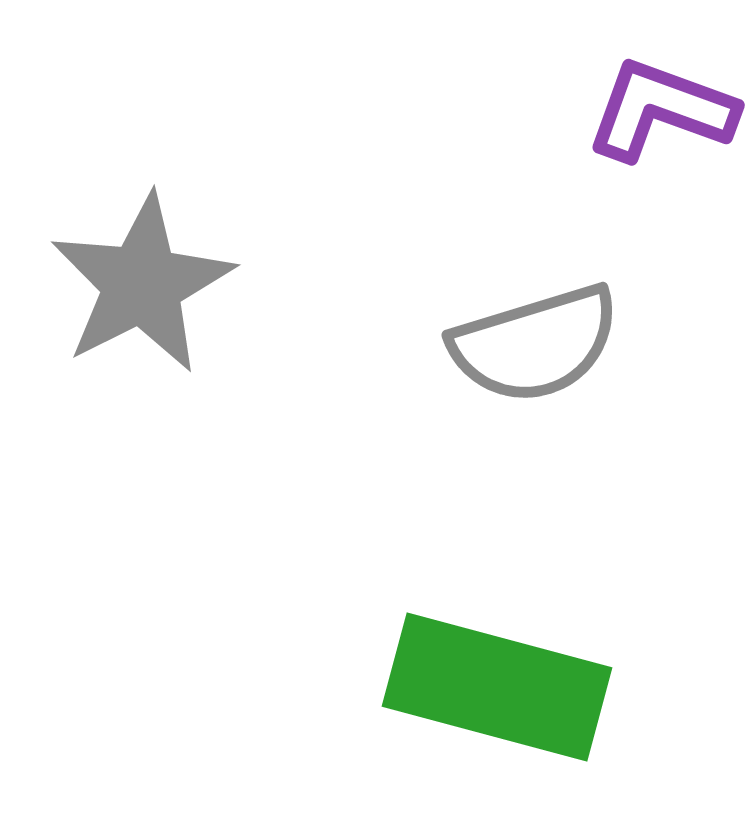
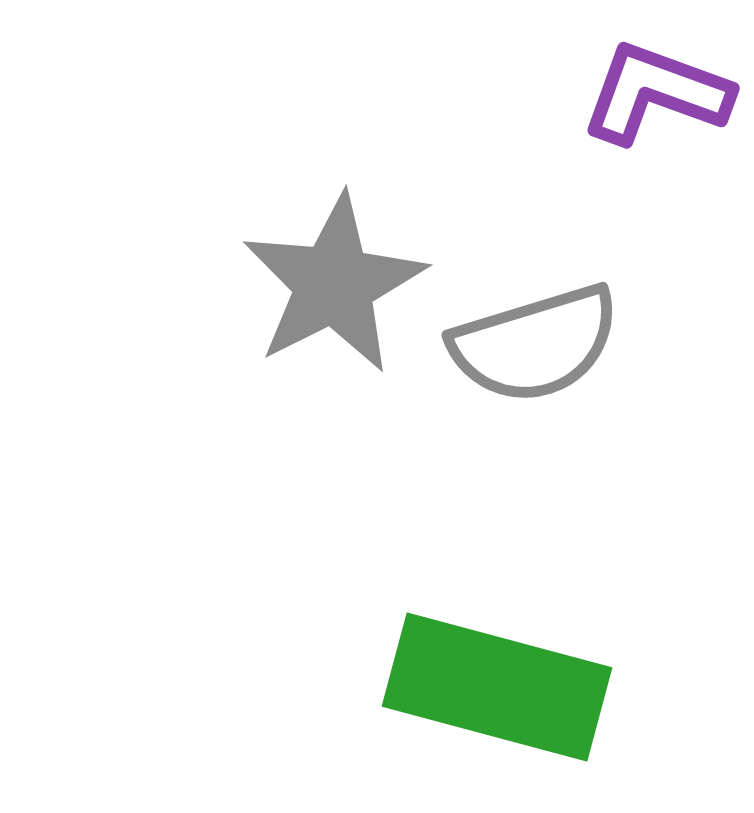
purple L-shape: moved 5 px left, 17 px up
gray star: moved 192 px right
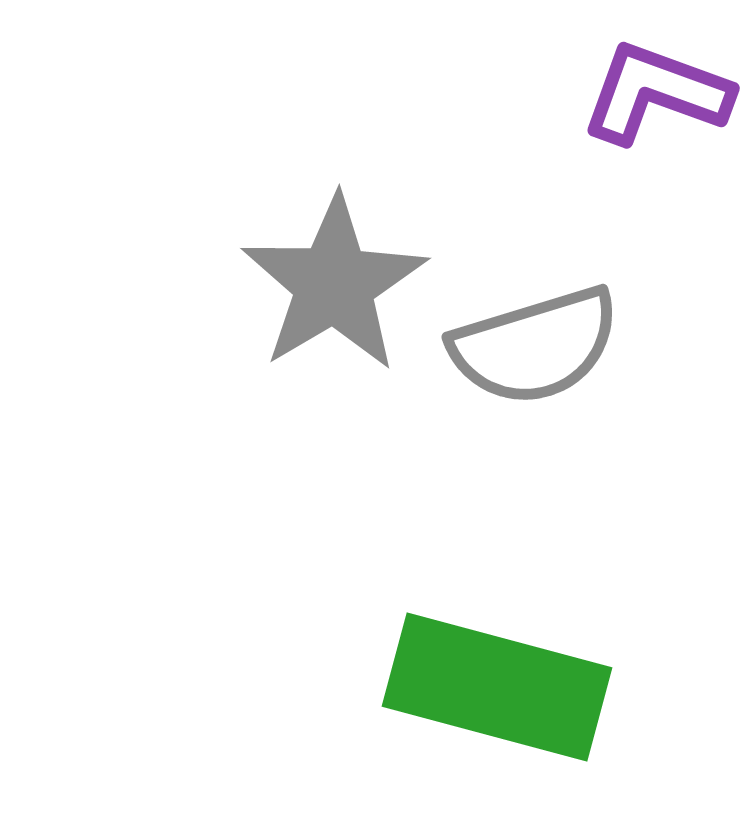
gray star: rotated 4 degrees counterclockwise
gray semicircle: moved 2 px down
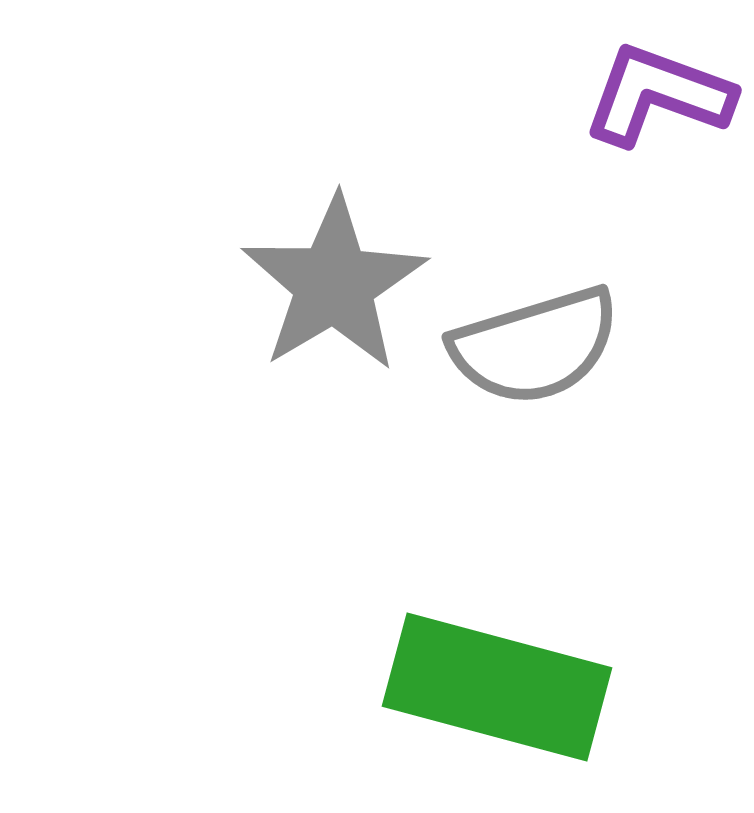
purple L-shape: moved 2 px right, 2 px down
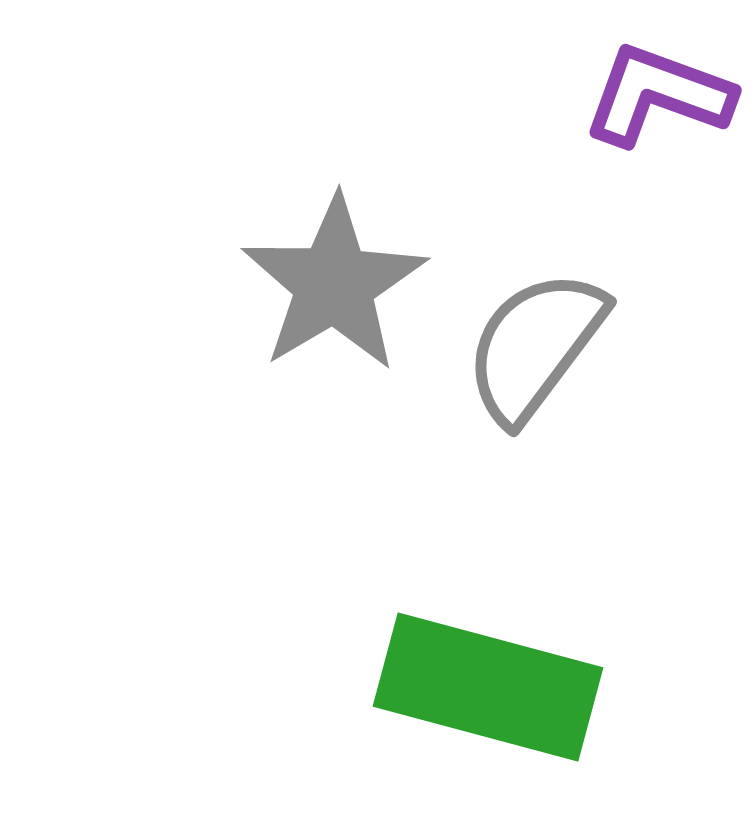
gray semicircle: rotated 144 degrees clockwise
green rectangle: moved 9 px left
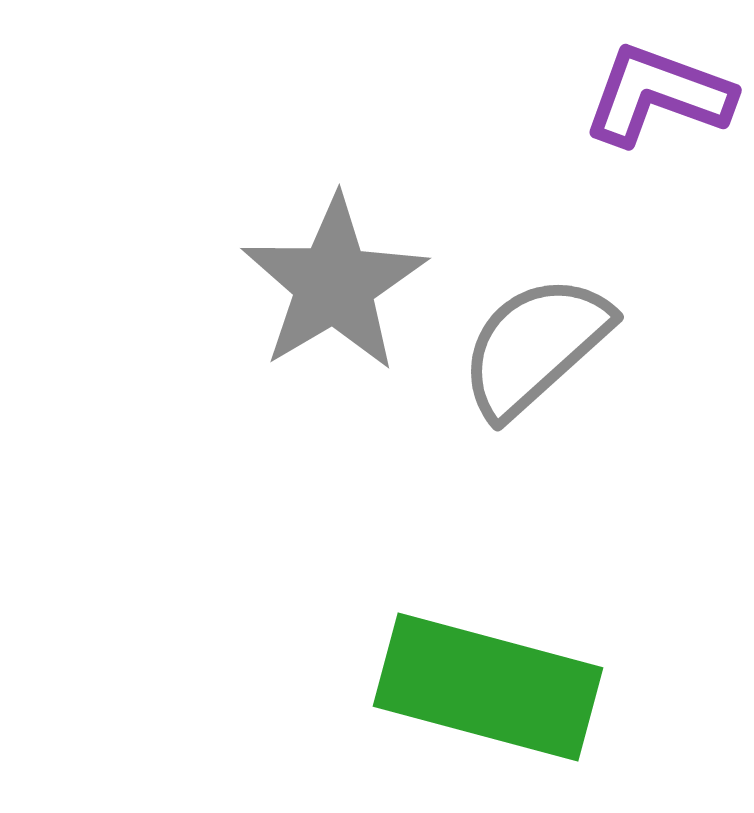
gray semicircle: rotated 11 degrees clockwise
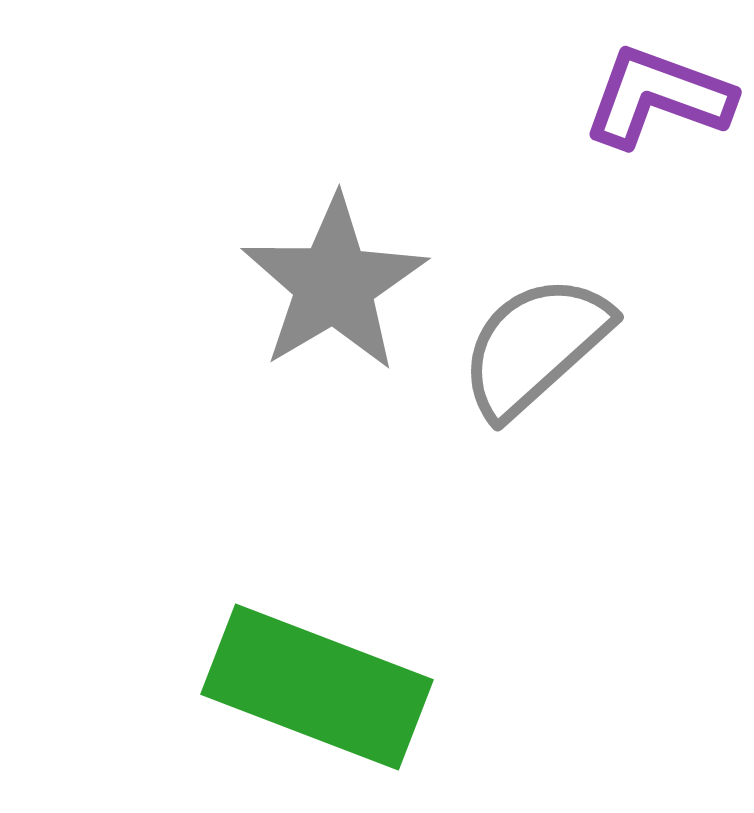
purple L-shape: moved 2 px down
green rectangle: moved 171 px left; rotated 6 degrees clockwise
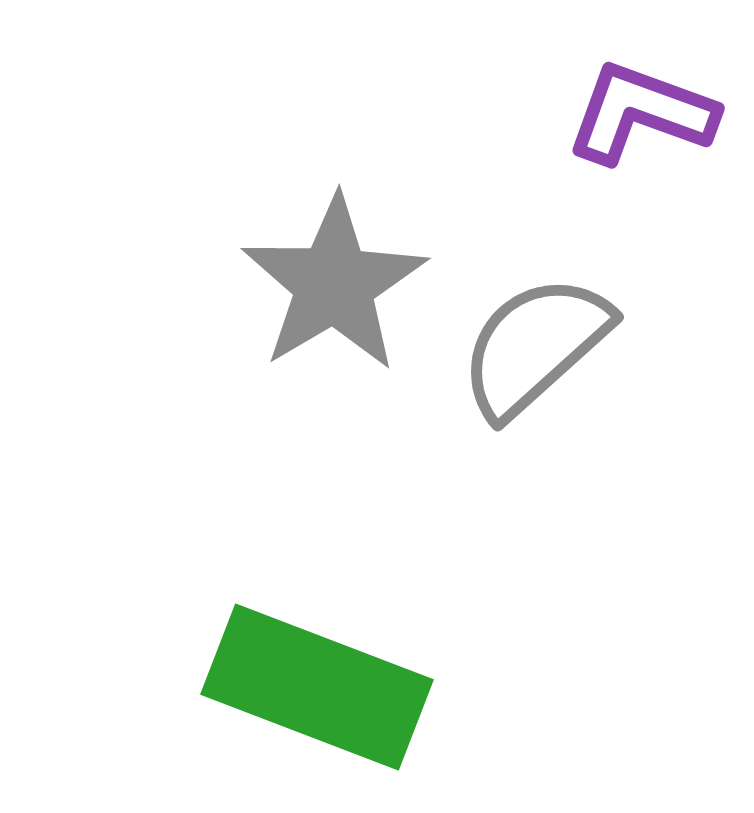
purple L-shape: moved 17 px left, 16 px down
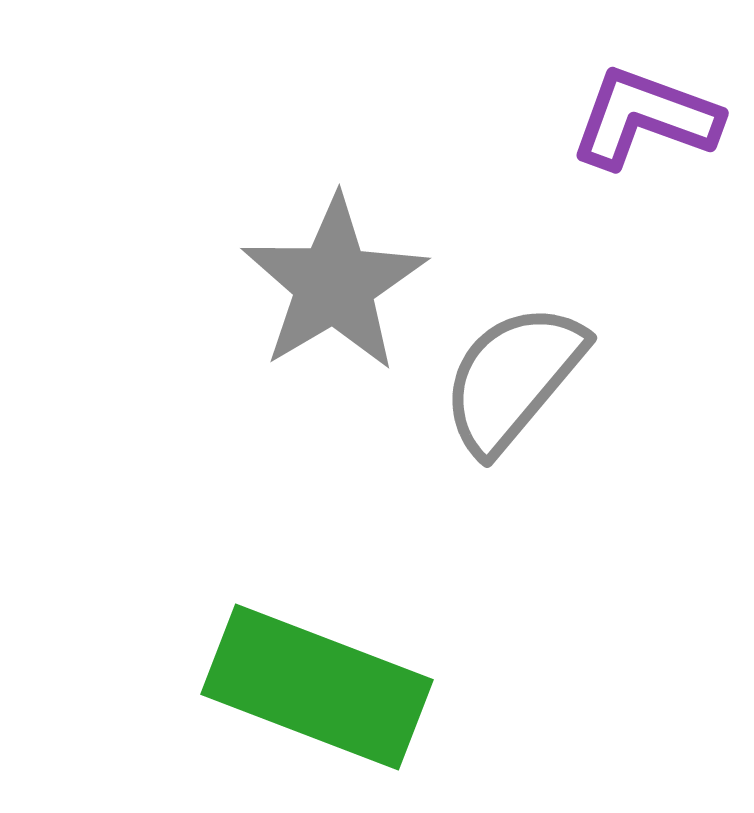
purple L-shape: moved 4 px right, 5 px down
gray semicircle: moved 22 px left, 32 px down; rotated 8 degrees counterclockwise
